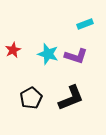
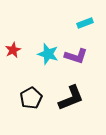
cyan rectangle: moved 1 px up
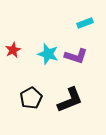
black L-shape: moved 1 px left, 2 px down
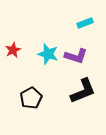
black L-shape: moved 13 px right, 9 px up
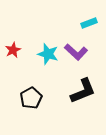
cyan rectangle: moved 4 px right
purple L-shape: moved 4 px up; rotated 25 degrees clockwise
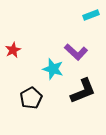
cyan rectangle: moved 2 px right, 8 px up
cyan star: moved 5 px right, 15 px down
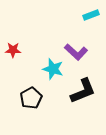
red star: rotated 28 degrees clockwise
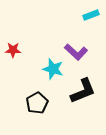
black pentagon: moved 6 px right, 5 px down
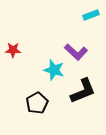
cyan star: moved 1 px right, 1 px down
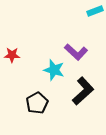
cyan rectangle: moved 4 px right, 4 px up
red star: moved 1 px left, 5 px down
black L-shape: rotated 20 degrees counterclockwise
